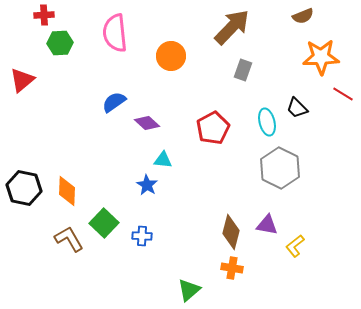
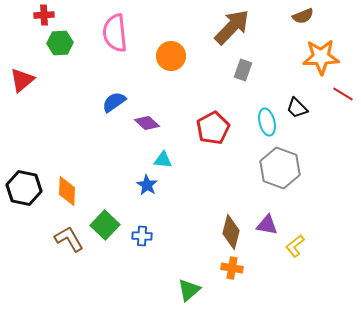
gray hexagon: rotated 6 degrees counterclockwise
green square: moved 1 px right, 2 px down
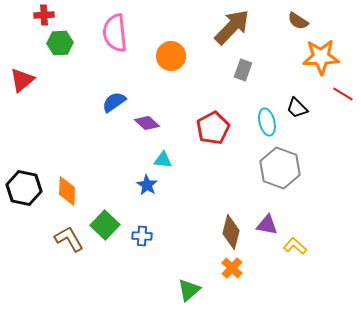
brown semicircle: moved 5 px left, 5 px down; rotated 55 degrees clockwise
yellow L-shape: rotated 80 degrees clockwise
orange cross: rotated 35 degrees clockwise
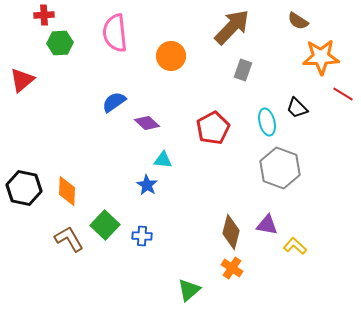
orange cross: rotated 10 degrees counterclockwise
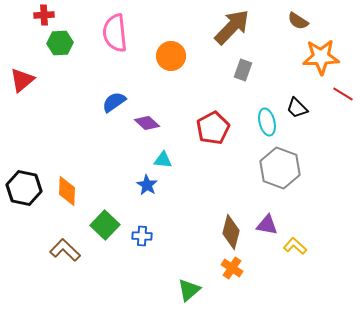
brown L-shape: moved 4 px left, 11 px down; rotated 16 degrees counterclockwise
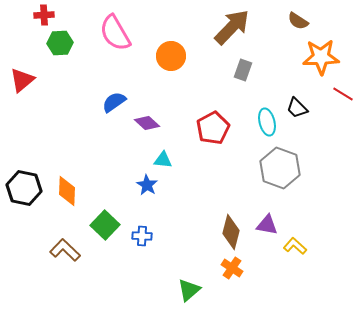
pink semicircle: rotated 24 degrees counterclockwise
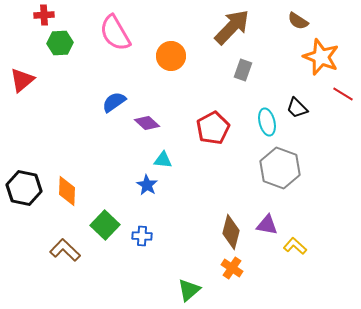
orange star: rotated 24 degrees clockwise
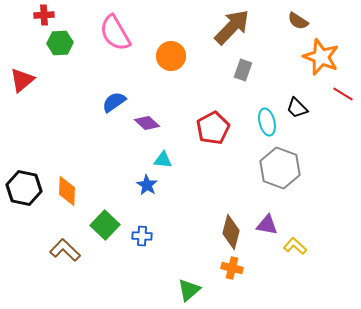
orange cross: rotated 20 degrees counterclockwise
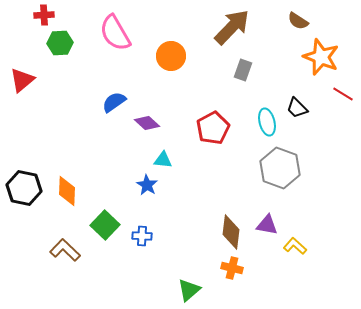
brown diamond: rotated 8 degrees counterclockwise
